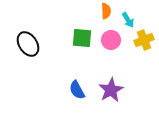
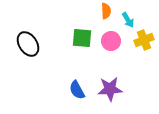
pink circle: moved 1 px down
purple star: moved 1 px left, 1 px up; rotated 25 degrees clockwise
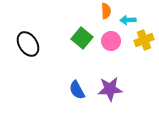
cyan arrow: rotated 119 degrees clockwise
green square: rotated 35 degrees clockwise
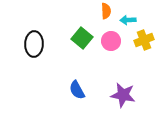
black ellipse: moved 6 px right; rotated 35 degrees clockwise
purple star: moved 13 px right, 6 px down; rotated 15 degrees clockwise
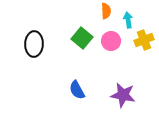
cyan arrow: rotated 84 degrees clockwise
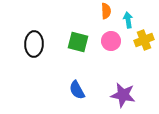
green square: moved 4 px left, 4 px down; rotated 25 degrees counterclockwise
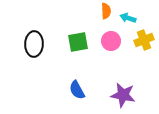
cyan arrow: moved 2 px up; rotated 63 degrees counterclockwise
green square: rotated 25 degrees counterclockwise
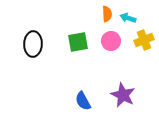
orange semicircle: moved 1 px right, 3 px down
black ellipse: moved 1 px left
blue semicircle: moved 6 px right, 11 px down
purple star: rotated 15 degrees clockwise
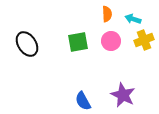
cyan arrow: moved 5 px right, 1 px down
black ellipse: moved 6 px left; rotated 35 degrees counterclockwise
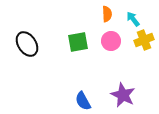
cyan arrow: rotated 35 degrees clockwise
